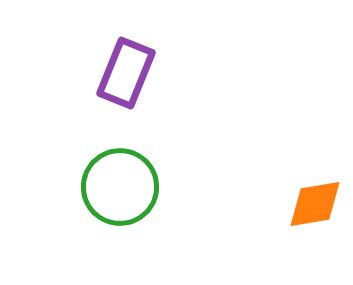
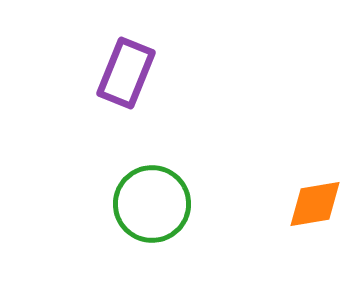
green circle: moved 32 px right, 17 px down
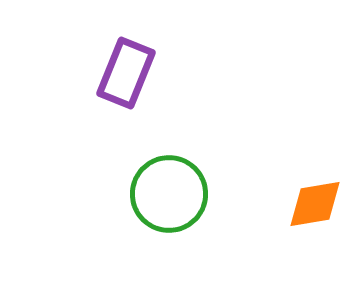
green circle: moved 17 px right, 10 px up
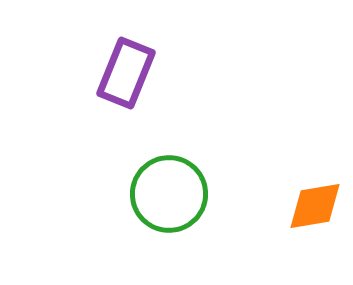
orange diamond: moved 2 px down
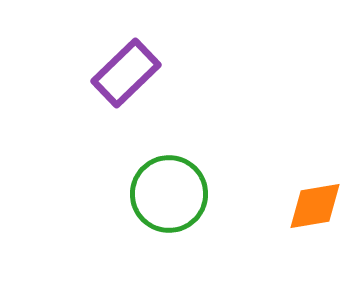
purple rectangle: rotated 24 degrees clockwise
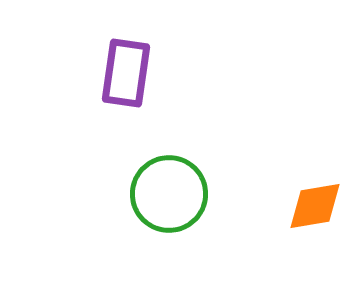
purple rectangle: rotated 38 degrees counterclockwise
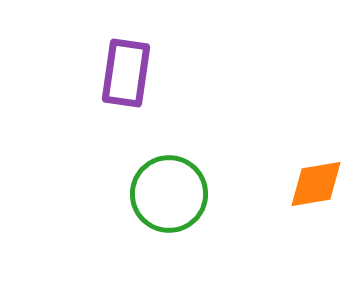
orange diamond: moved 1 px right, 22 px up
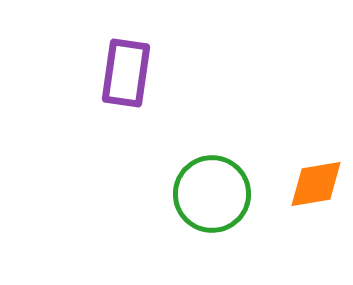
green circle: moved 43 px right
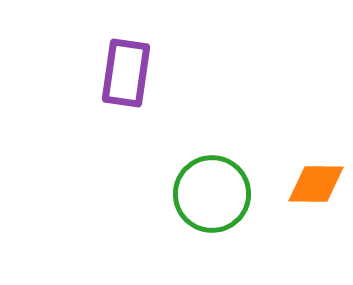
orange diamond: rotated 10 degrees clockwise
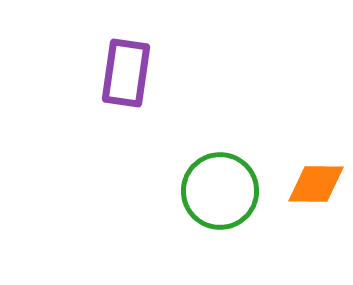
green circle: moved 8 px right, 3 px up
